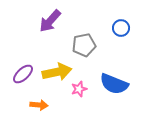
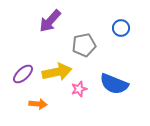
orange arrow: moved 1 px left, 1 px up
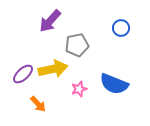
gray pentagon: moved 7 px left
yellow arrow: moved 4 px left, 3 px up
orange arrow: rotated 42 degrees clockwise
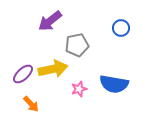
purple arrow: rotated 10 degrees clockwise
blue semicircle: rotated 12 degrees counterclockwise
orange arrow: moved 7 px left
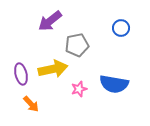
purple ellipse: moved 2 px left; rotated 60 degrees counterclockwise
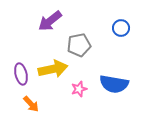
gray pentagon: moved 2 px right
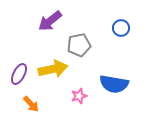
purple ellipse: moved 2 px left; rotated 40 degrees clockwise
pink star: moved 7 px down
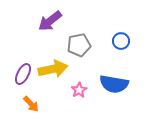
blue circle: moved 13 px down
purple ellipse: moved 4 px right
pink star: moved 6 px up; rotated 14 degrees counterclockwise
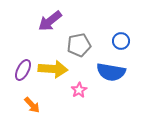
yellow arrow: rotated 16 degrees clockwise
purple ellipse: moved 4 px up
blue semicircle: moved 3 px left, 12 px up
orange arrow: moved 1 px right, 1 px down
